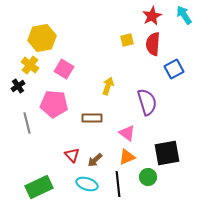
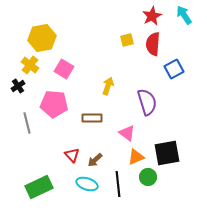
orange triangle: moved 9 px right
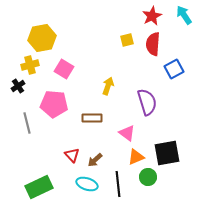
yellow cross: rotated 36 degrees clockwise
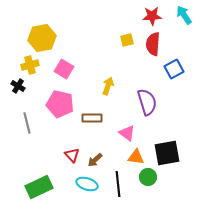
red star: rotated 24 degrees clockwise
black cross: rotated 24 degrees counterclockwise
pink pentagon: moved 6 px right; rotated 8 degrees clockwise
orange triangle: rotated 30 degrees clockwise
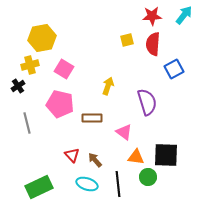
cyan arrow: rotated 72 degrees clockwise
black cross: rotated 24 degrees clockwise
pink triangle: moved 3 px left, 1 px up
black square: moved 1 px left, 2 px down; rotated 12 degrees clockwise
brown arrow: rotated 91 degrees clockwise
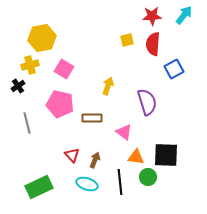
brown arrow: rotated 63 degrees clockwise
black line: moved 2 px right, 2 px up
